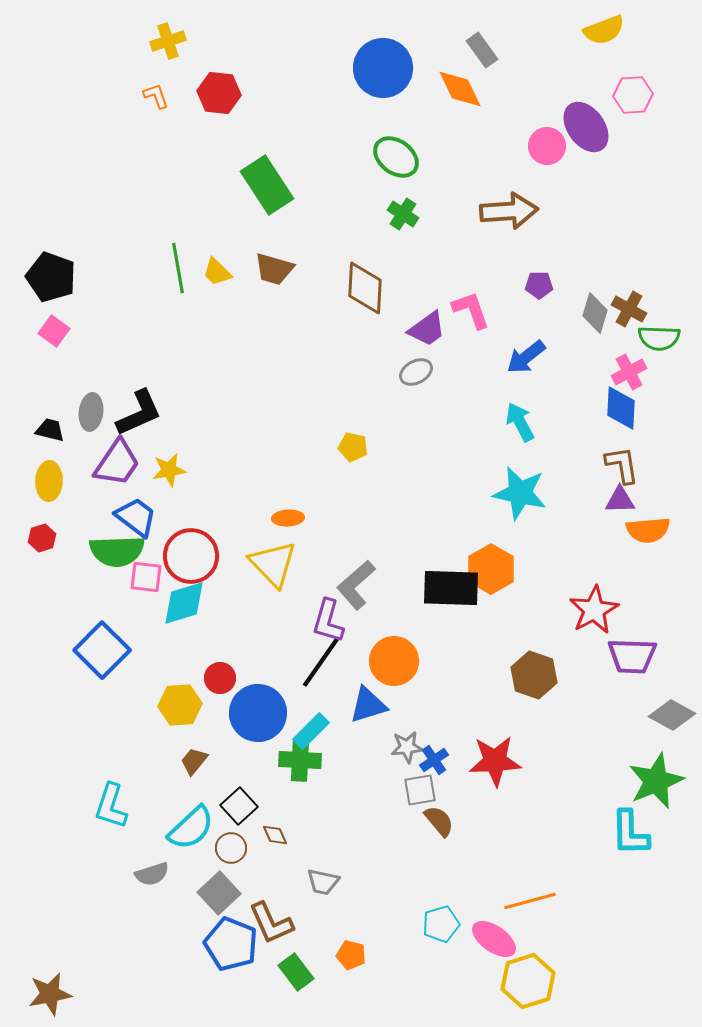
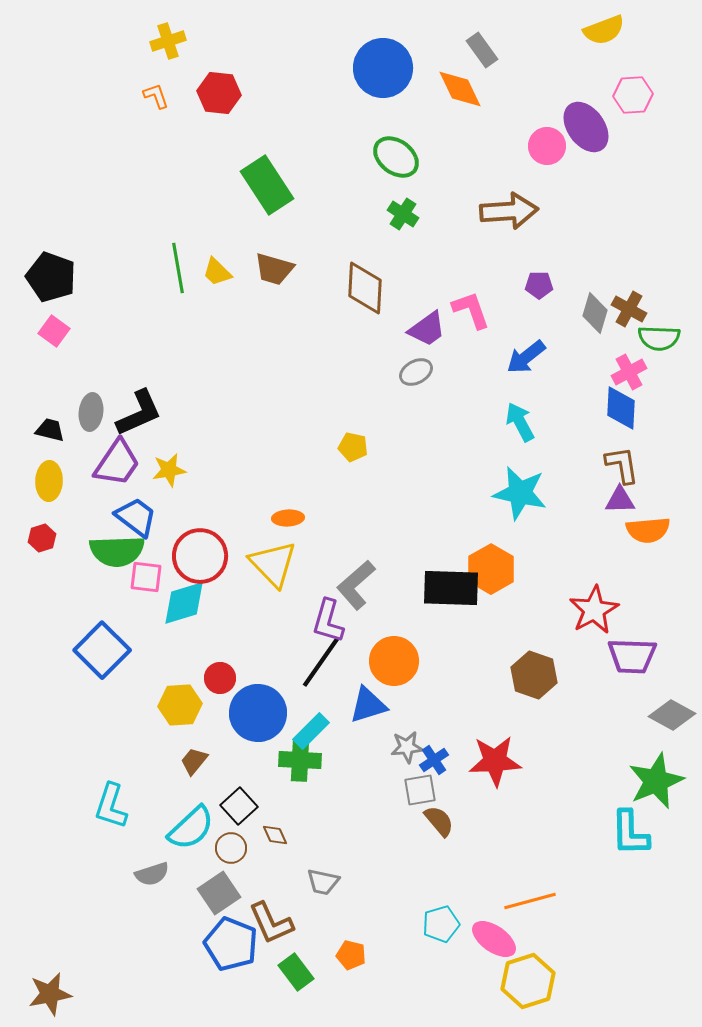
red circle at (191, 556): moved 9 px right
gray square at (219, 893): rotated 9 degrees clockwise
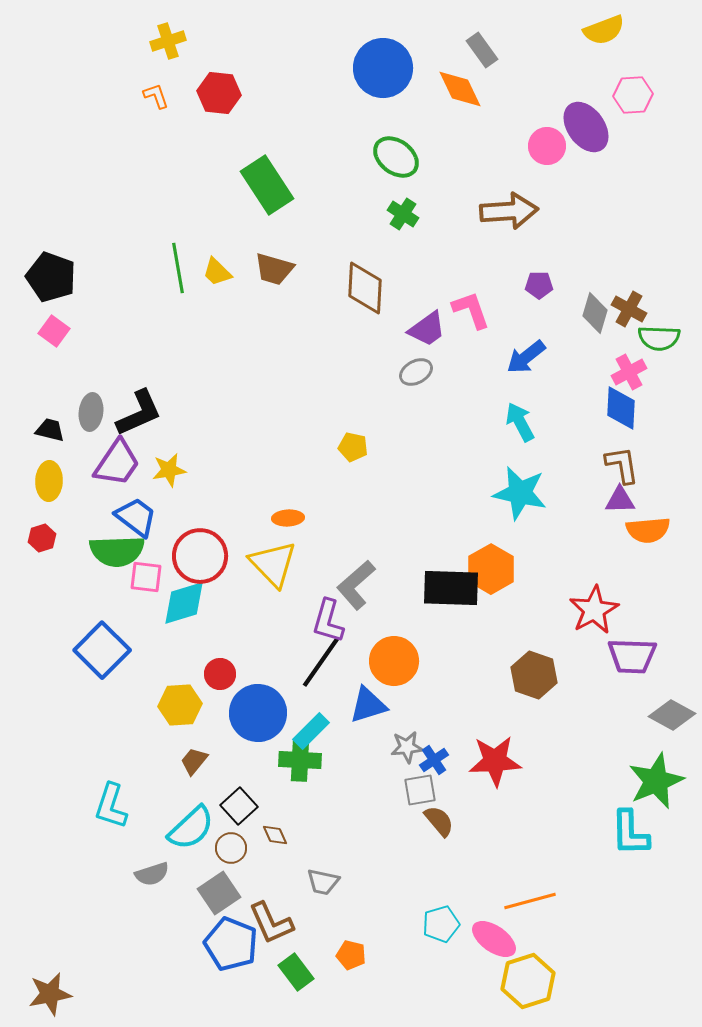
red circle at (220, 678): moved 4 px up
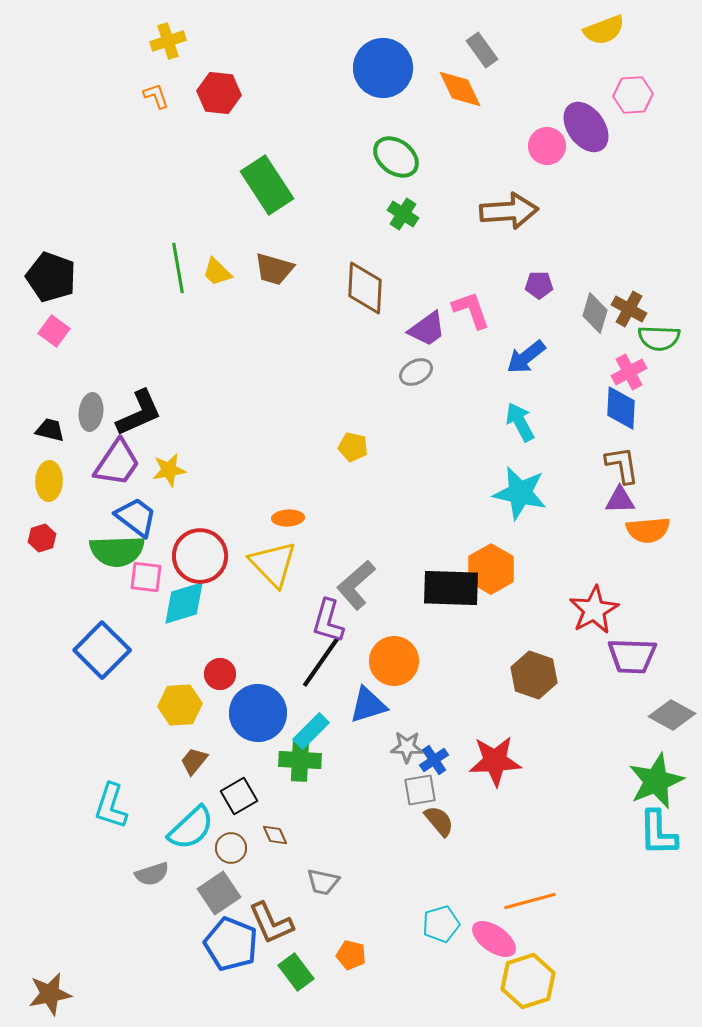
gray star at (407, 747): rotated 8 degrees clockwise
black square at (239, 806): moved 10 px up; rotated 12 degrees clockwise
cyan L-shape at (630, 833): moved 28 px right
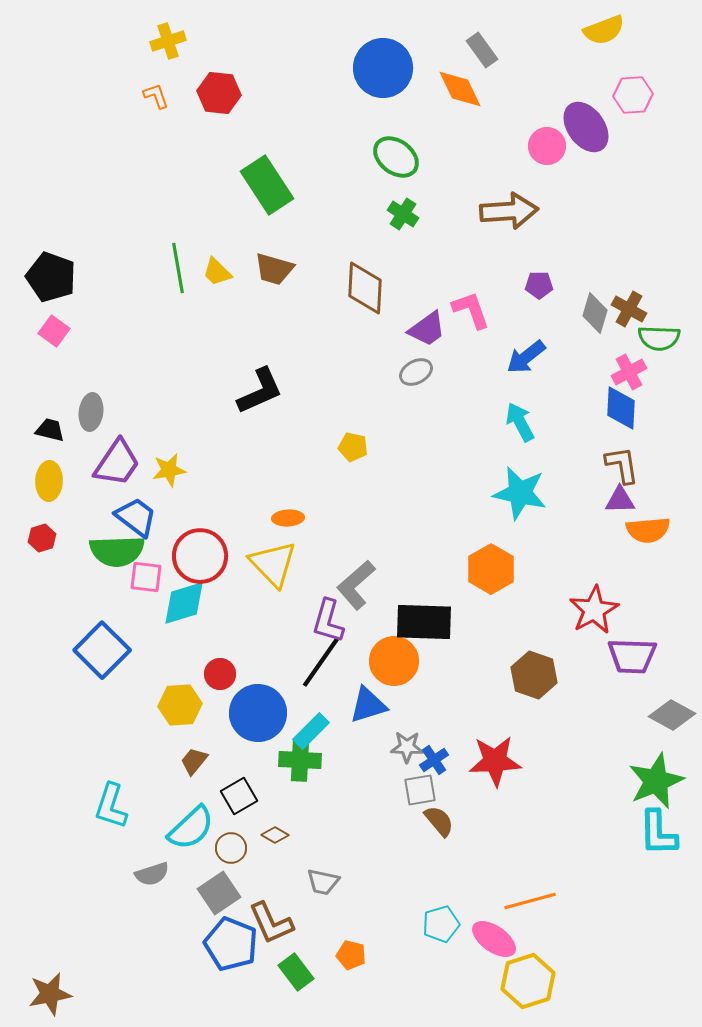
black L-shape at (139, 413): moved 121 px right, 22 px up
black rectangle at (451, 588): moved 27 px left, 34 px down
brown diamond at (275, 835): rotated 36 degrees counterclockwise
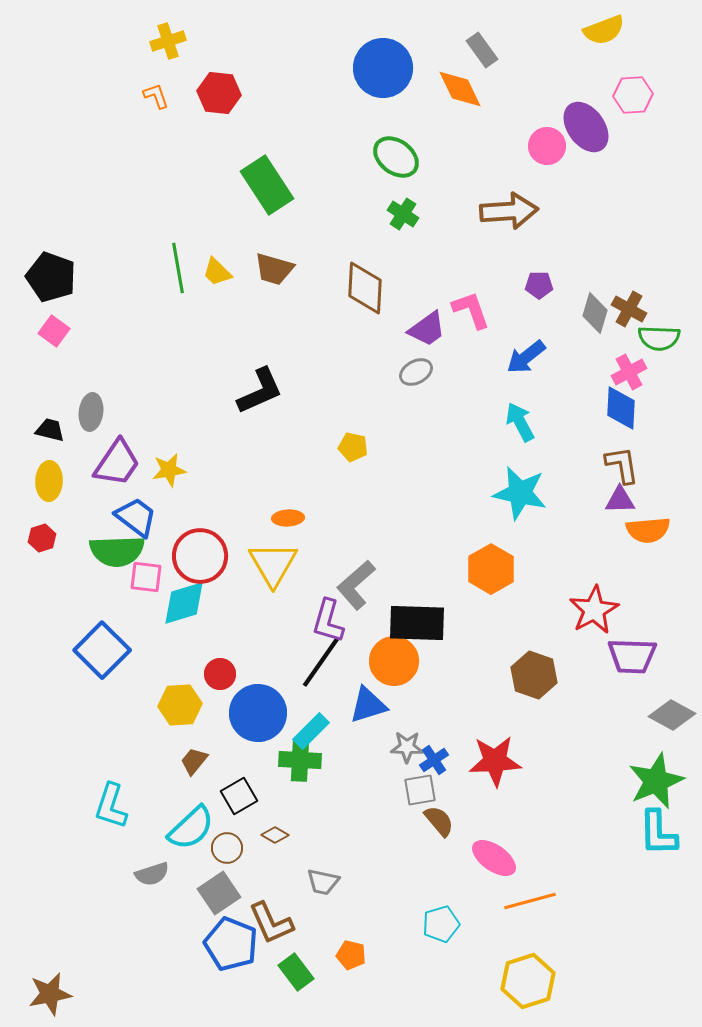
yellow triangle at (273, 564): rotated 14 degrees clockwise
black rectangle at (424, 622): moved 7 px left, 1 px down
brown circle at (231, 848): moved 4 px left
pink ellipse at (494, 939): moved 81 px up
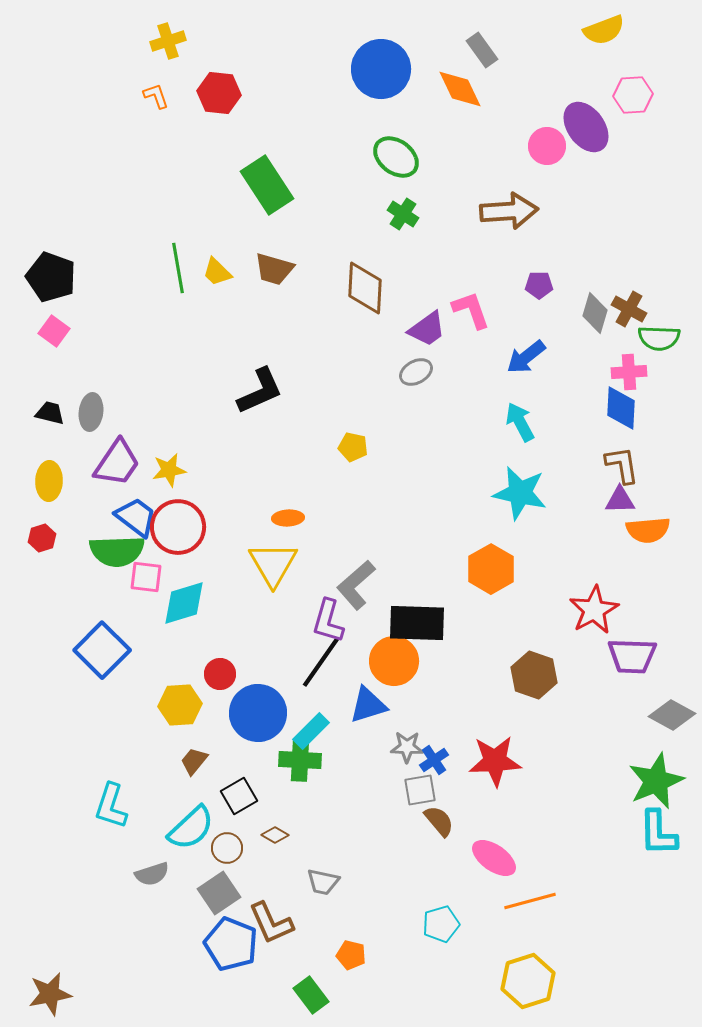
blue circle at (383, 68): moved 2 px left, 1 px down
pink cross at (629, 372): rotated 24 degrees clockwise
black trapezoid at (50, 430): moved 17 px up
red circle at (200, 556): moved 22 px left, 29 px up
green rectangle at (296, 972): moved 15 px right, 23 px down
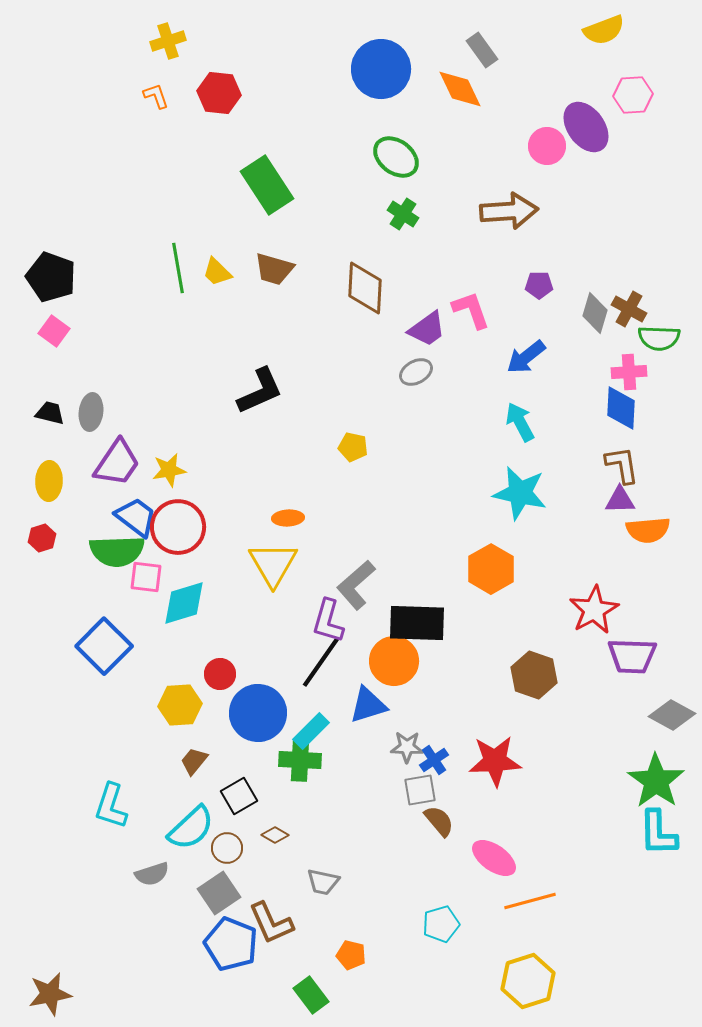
blue square at (102, 650): moved 2 px right, 4 px up
green star at (656, 781): rotated 14 degrees counterclockwise
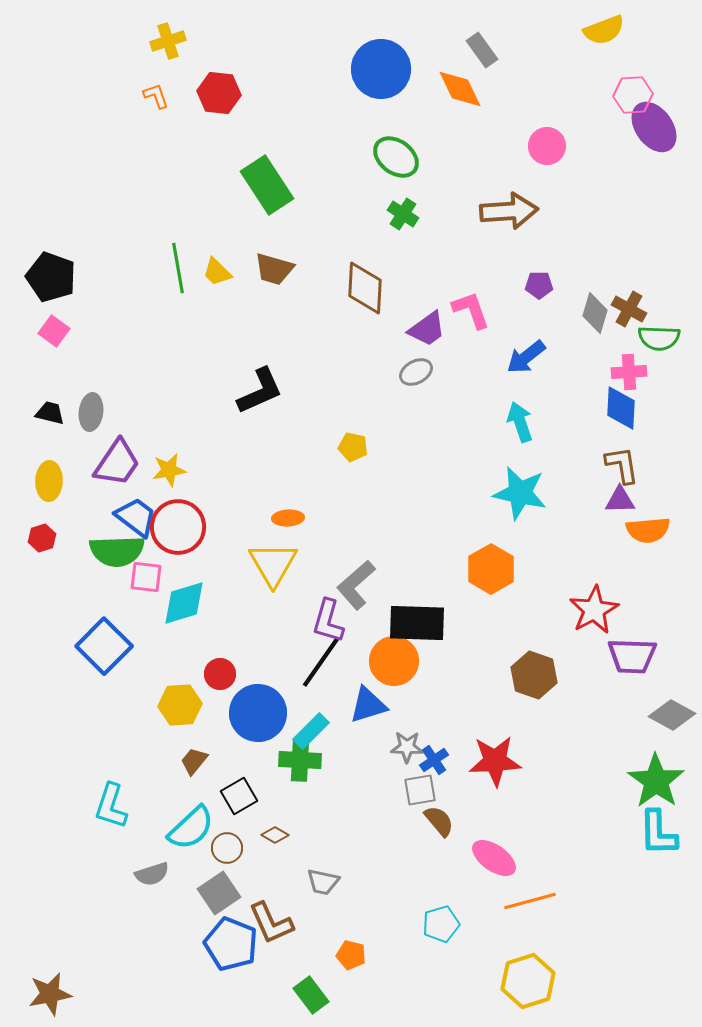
purple ellipse at (586, 127): moved 68 px right
cyan arrow at (520, 422): rotated 9 degrees clockwise
